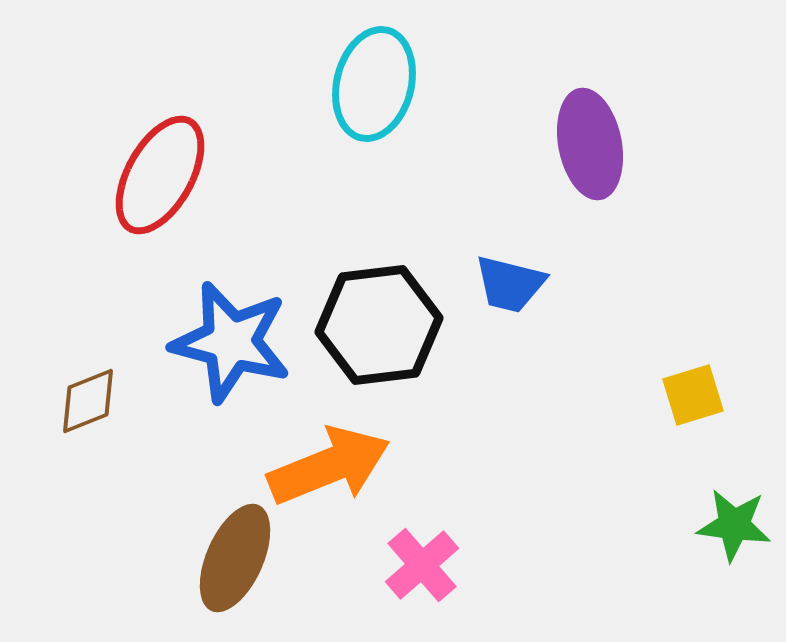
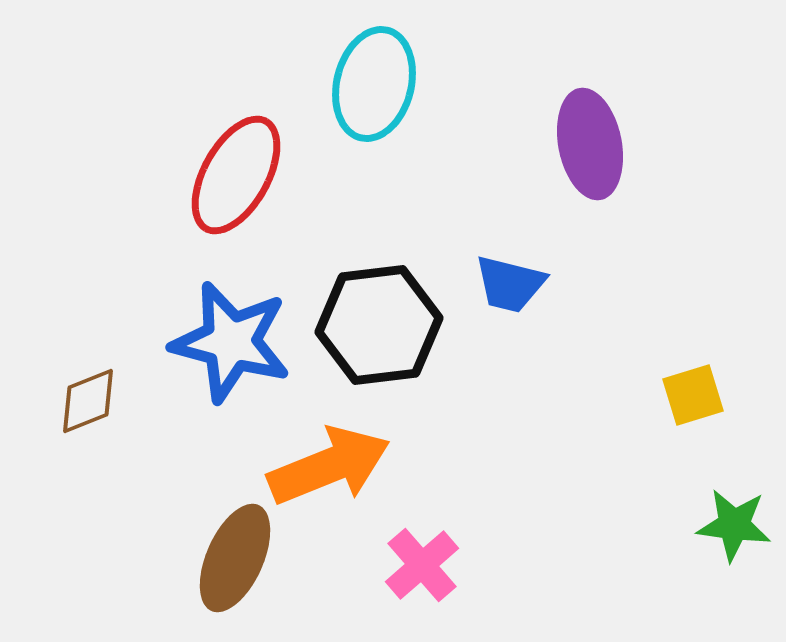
red ellipse: moved 76 px right
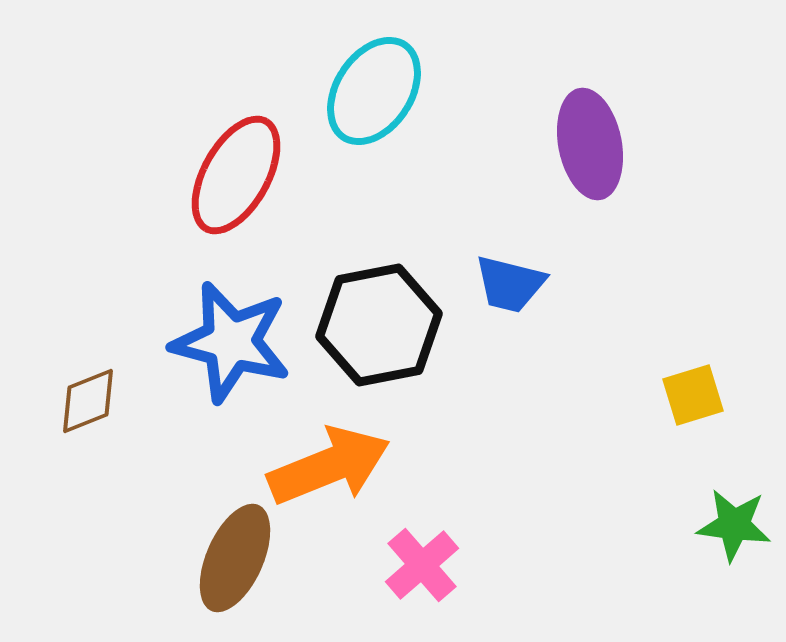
cyan ellipse: moved 7 px down; rotated 19 degrees clockwise
black hexagon: rotated 4 degrees counterclockwise
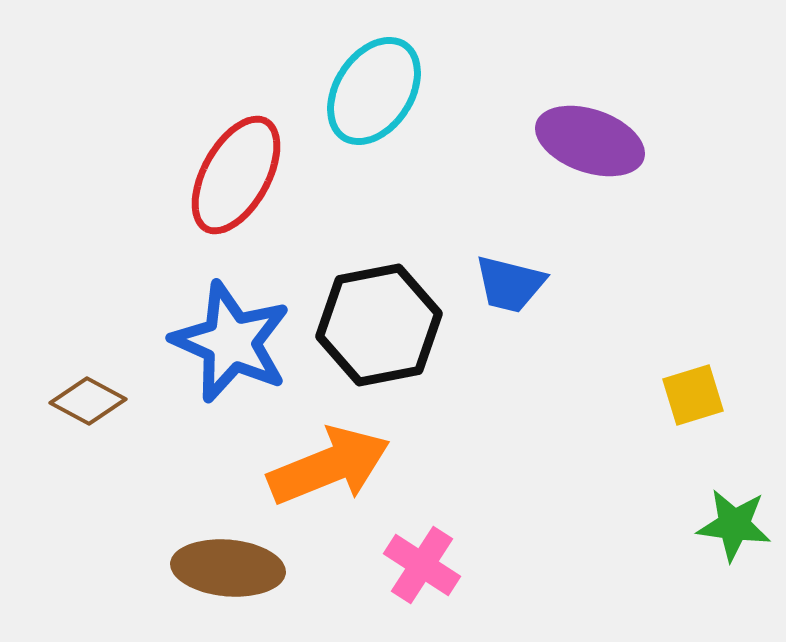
purple ellipse: moved 3 px up; rotated 60 degrees counterclockwise
blue star: rotated 9 degrees clockwise
brown diamond: rotated 50 degrees clockwise
brown ellipse: moved 7 px left, 10 px down; rotated 71 degrees clockwise
pink cross: rotated 16 degrees counterclockwise
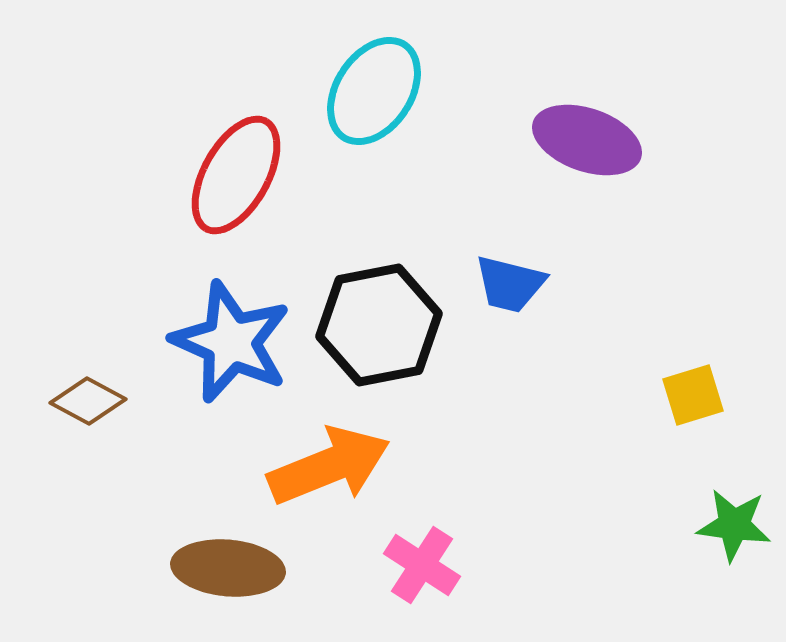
purple ellipse: moved 3 px left, 1 px up
